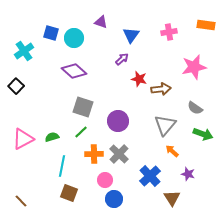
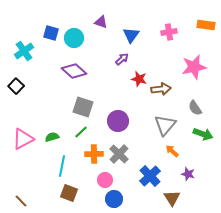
gray semicircle: rotated 21 degrees clockwise
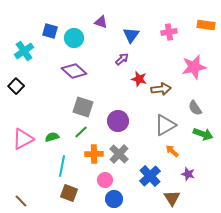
blue square: moved 1 px left, 2 px up
gray triangle: rotated 20 degrees clockwise
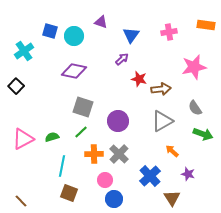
cyan circle: moved 2 px up
purple diamond: rotated 30 degrees counterclockwise
gray triangle: moved 3 px left, 4 px up
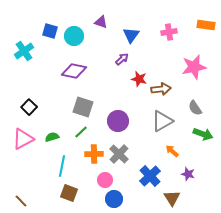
black square: moved 13 px right, 21 px down
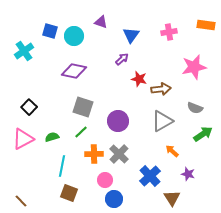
gray semicircle: rotated 35 degrees counterclockwise
green arrow: rotated 54 degrees counterclockwise
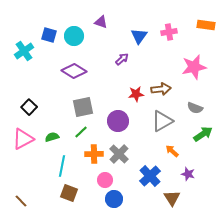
blue square: moved 1 px left, 4 px down
blue triangle: moved 8 px right, 1 px down
purple diamond: rotated 20 degrees clockwise
red star: moved 3 px left, 15 px down; rotated 21 degrees counterclockwise
gray square: rotated 30 degrees counterclockwise
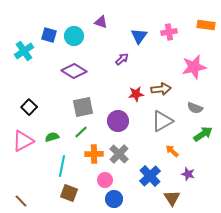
pink triangle: moved 2 px down
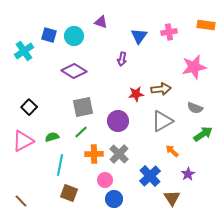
purple arrow: rotated 144 degrees clockwise
cyan line: moved 2 px left, 1 px up
purple star: rotated 24 degrees clockwise
